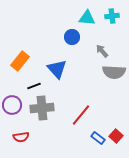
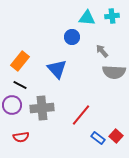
black line: moved 14 px left, 1 px up; rotated 48 degrees clockwise
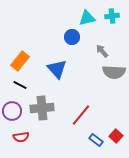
cyan triangle: rotated 18 degrees counterclockwise
purple circle: moved 6 px down
blue rectangle: moved 2 px left, 2 px down
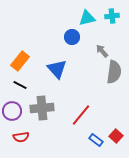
gray semicircle: rotated 85 degrees counterclockwise
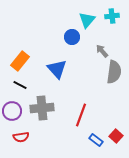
cyan triangle: moved 2 px down; rotated 36 degrees counterclockwise
red line: rotated 20 degrees counterclockwise
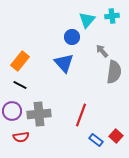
blue triangle: moved 7 px right, 6 px up
gray cross: moved 3 px left, 6 px down
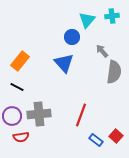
black line: moved 3 px left, 2 px down
purple circle: moved 5 px down
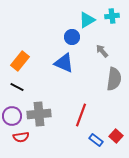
cyan triangle: rotated 18 degrees clockwise
blue triangle: rotated 25 degrees counterclockwise
gray semicircle: moved 7 px down
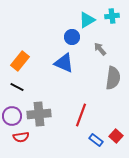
gray arrow: moved 2 px left, 2 px up
gray semicircle: moved 1 px left, 1 px up
